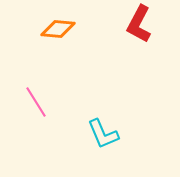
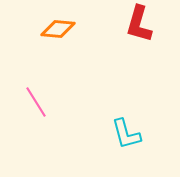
red L-shape: rotated 12 degrees counterclockwise
cyan L-shape: moved 23 px right; rotated 8 degrees clockwise
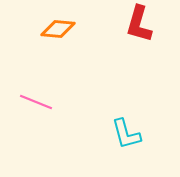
pink line: rotated 36 degrees counterclockwise
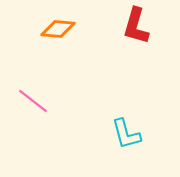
red L-shape: moved 3 px left, 2 px down
pink line: moved 3 px left, 1 px up; rotated 16 degrees clockwise
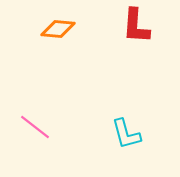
red L-shape: rotated 12 degrees counterclockwise
pink line: moved 2 px right, 26 px down
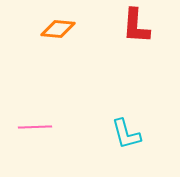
pink line: rotated 40 degrees counterclockwise
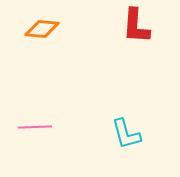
orange diamond: moved 16 px left
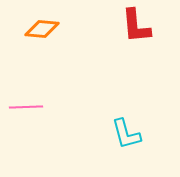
red L-shape: rotated 9 degrees counterclockwise
pink line: moved 9 px left, 20 px up
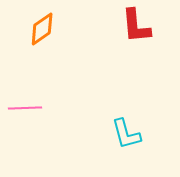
orange diamond: rotated 40 degrees counterclockwise
pink line: moved 1 px left, 1 px down
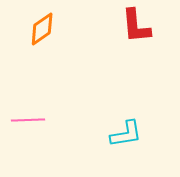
pink line: moved 3 px right, 12 px down
cyan L-shape: rotated 84 degrees counterclockwise
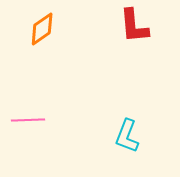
red L-shape: moved 2 px left
cyan L-shape: moved 1 px right, 2 px down; rotated 120 degrees clockwise
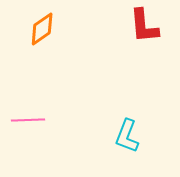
red L-shape: moved 10 px right
